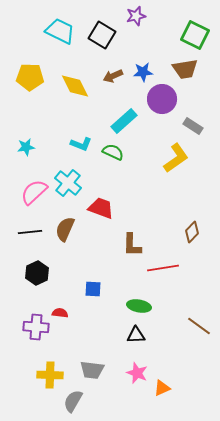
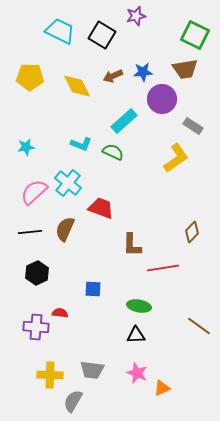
yellow diamond: moved 2 px right
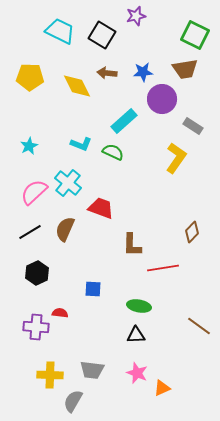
brown arrow: moved 6 px left, 3 px up; rotated 30 degrees clockwise
cyan star: moved 3 px right, 1 px up; rotated 18 degrees counterclockwise
yellow L-shape: rotated 20 degrees counterclockwise
black line: rotated 25 degrees counterclockwise
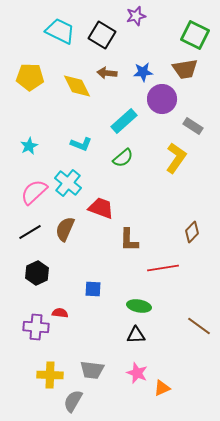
green semicircle: moved 10 px right, 6 px down; rotated 115 degrees clockwise
brown L-shape: moved 3 px left, 5 px up
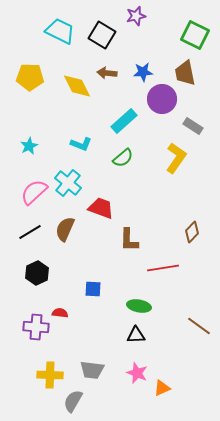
brown trapezoid: moved 4 px down; rotated 88 degrees clockwise
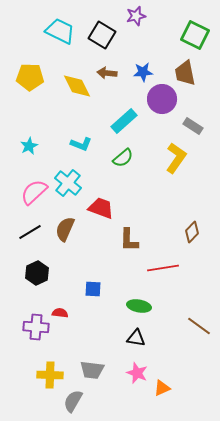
black triangle: moved 3 px down; rotated 12 degrees clockwise
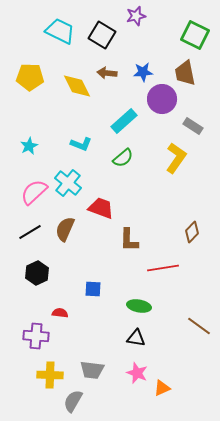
purple cross: moved 9 px down
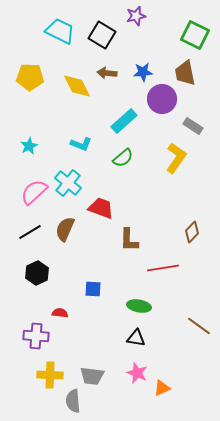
gray trapezoid: moved 6 px down
gray semicircle: rotated 35 degrees counterclockwise
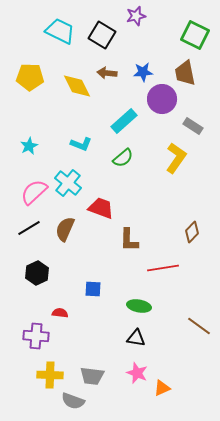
black line: moved 1 px left, 4 px up
gray semicircle: rotated 65 degrees counterclockwise
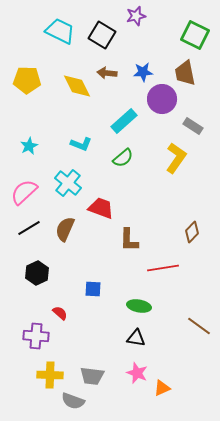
yellow pentagon: moved 3 px left, 3 px down
pink semicircle: moved 10 px left
red semicircle: rotated 35 degrees clockwise
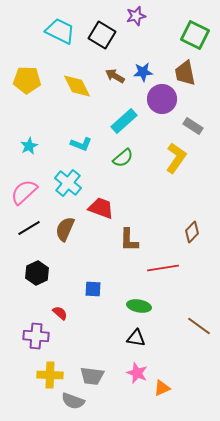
brown arrow: moved 8 px right, 3 px down; rotated 24 degrees clockwise
